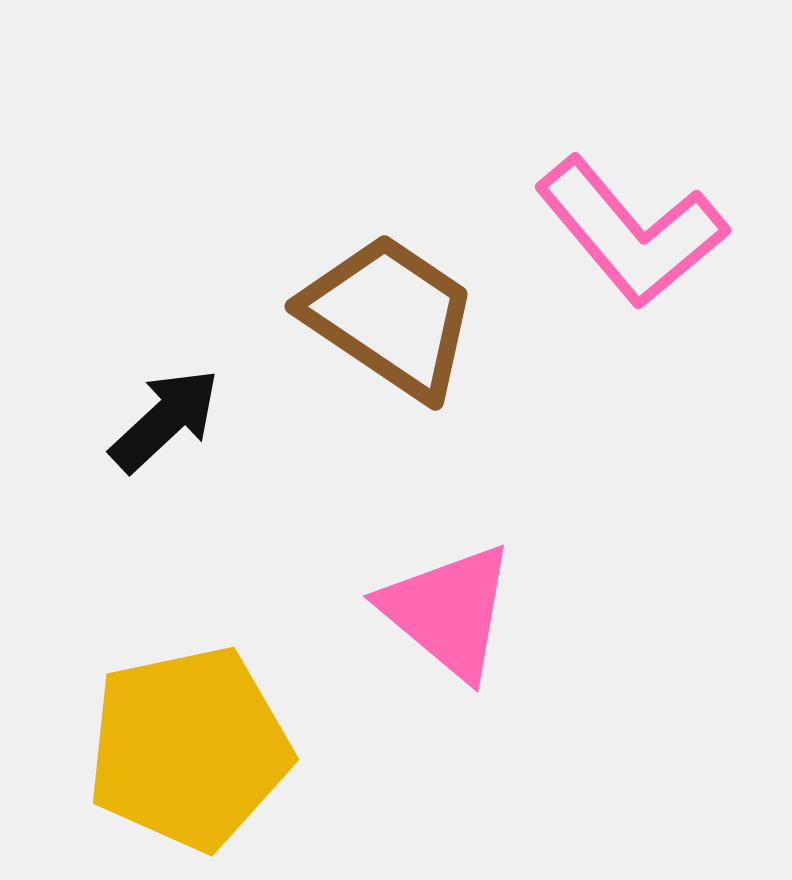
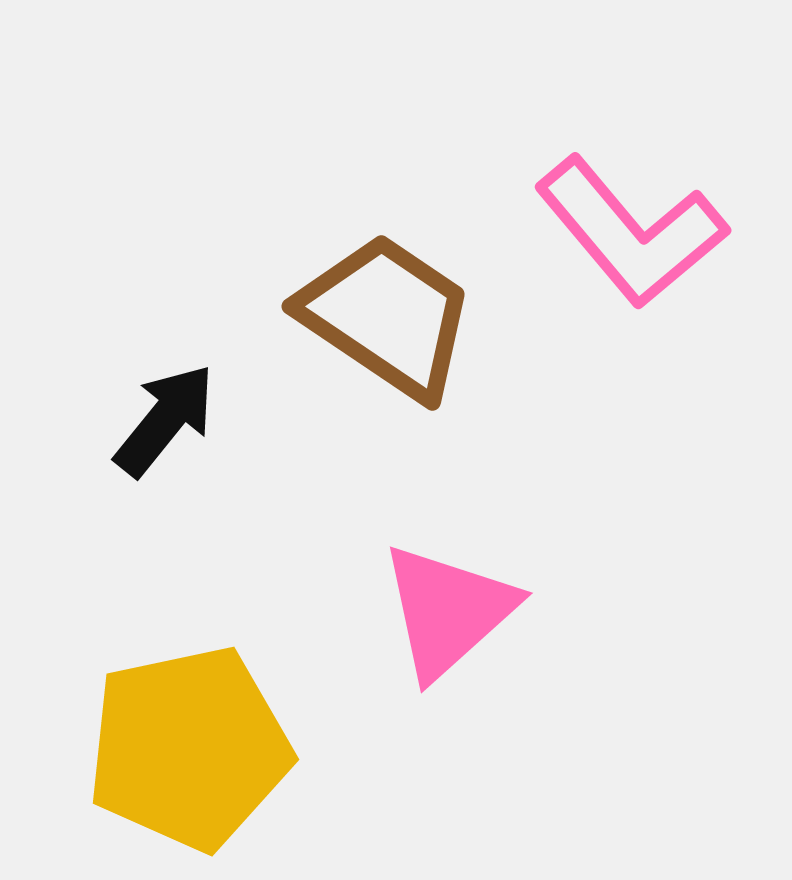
brown trapezoid: moved 3 px left
black arrow: rotated 8 degrees counterclockwise
pink triangle: rotated 38 degrees clockwise
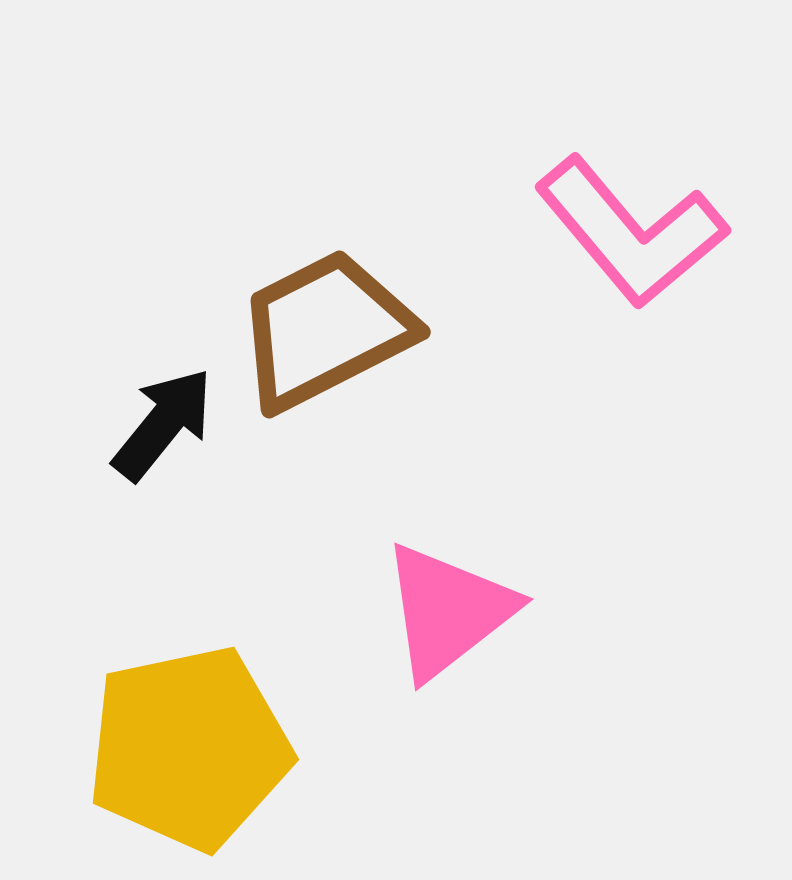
brown trapezoid: moved 62 px left, 14 px down; rotated 61 degrees counterclockwise
black arrow: moved 2 px left, 4 px down
pink triangle: rotated 4 degrees clockwise
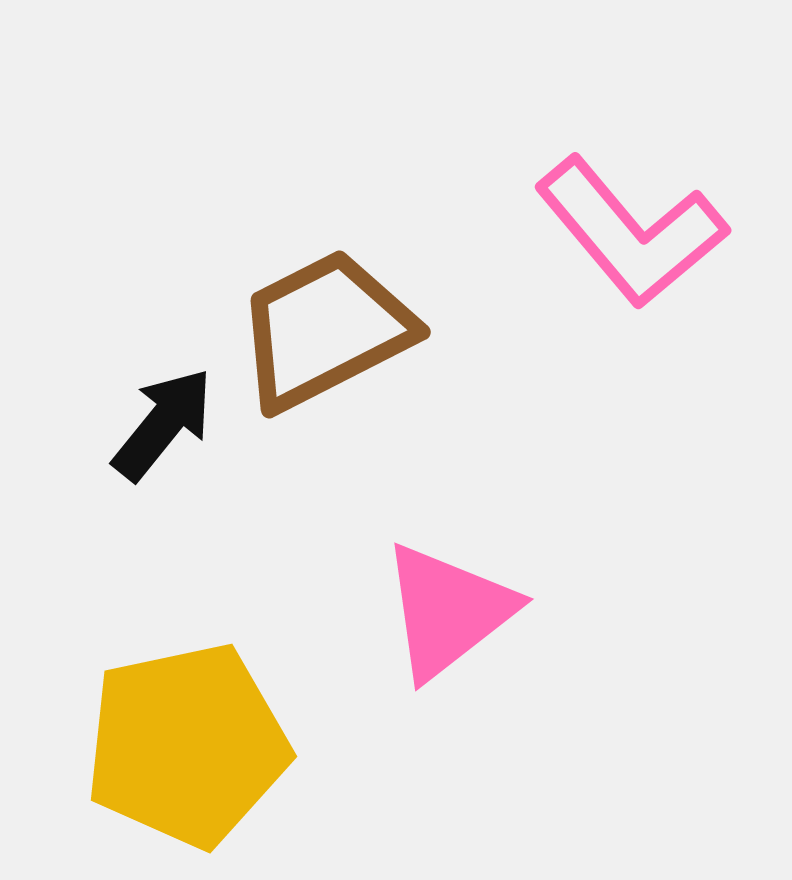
yellow pentagon: moved 2 px left, 3 px up
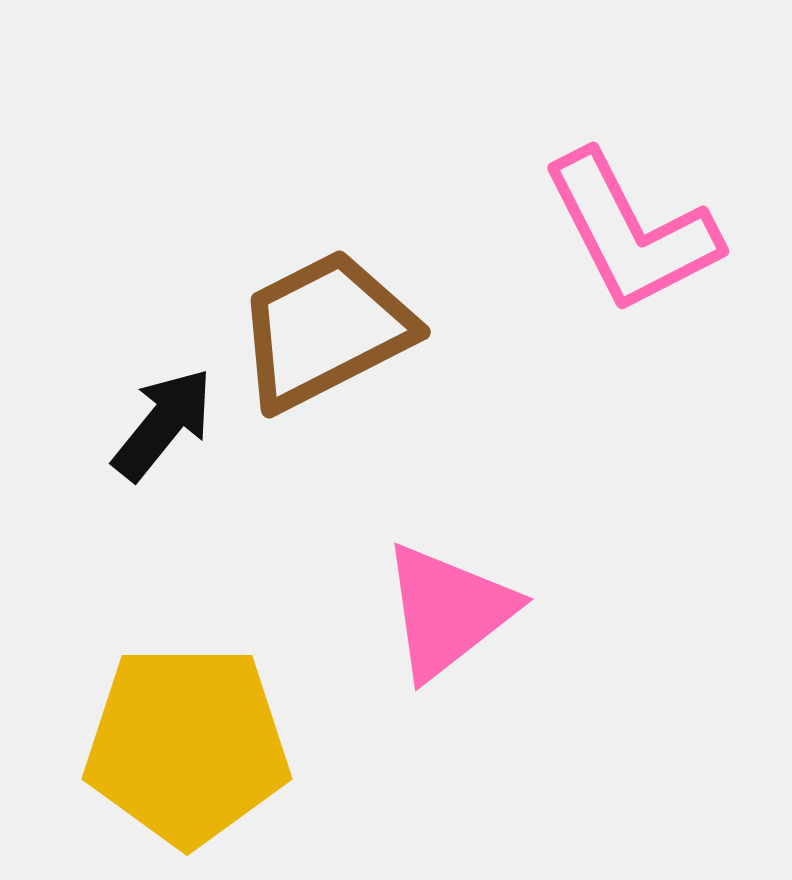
pink L-shape: rotated 13 degrees clockwise
yellow pentagon: rotated 12 degrees clockwise
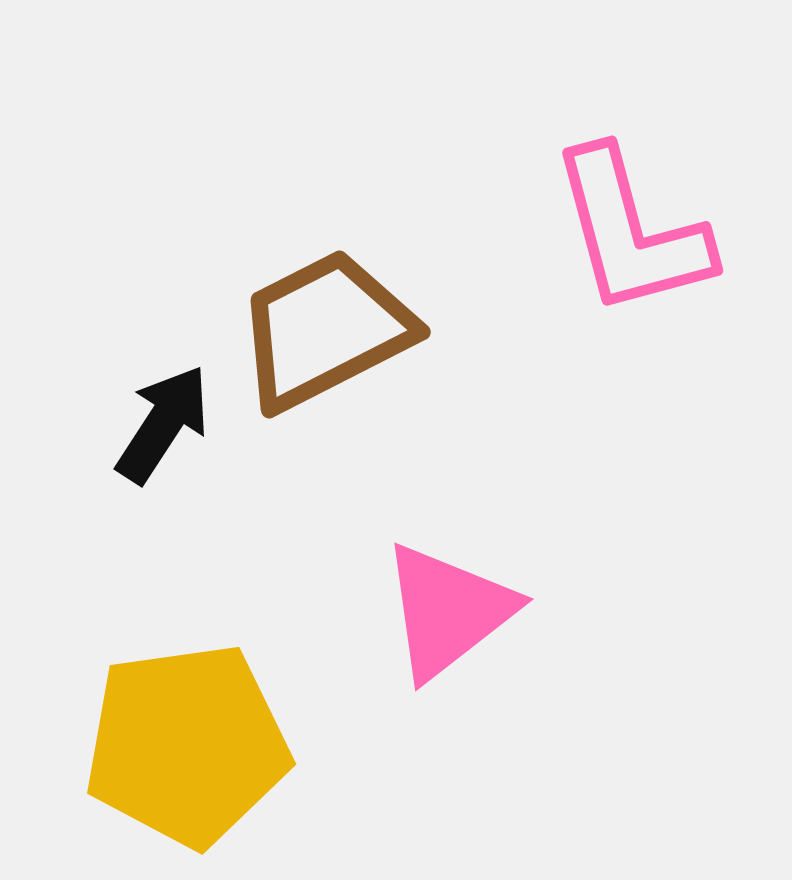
pink L-shape: rotated 12 degrees clockwise
black arrow: rotated 6 degrees counterclockwise
yellow pentagon: rotated 8 degrees counterclockwise
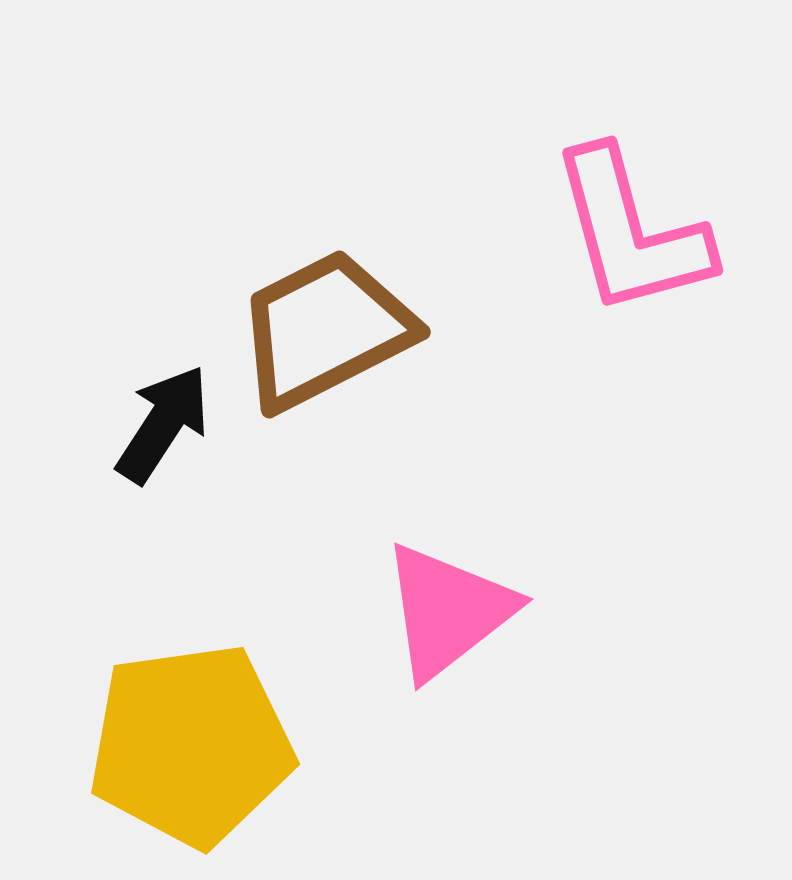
yellow pentagon: moved 4 px right
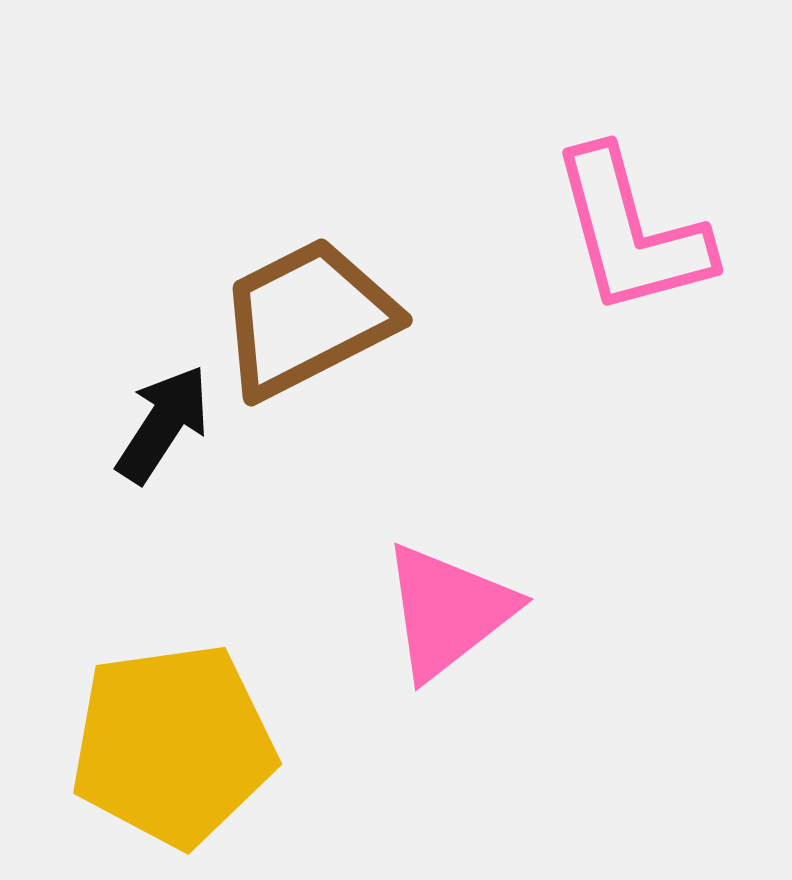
brown trapezoid: moved 18 px left, 12 px up
yellow pentagon: moved 18 px left
